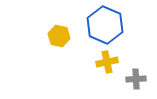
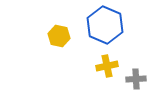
yellow cross: moved 4 px down
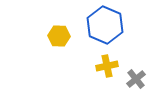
yellow hexagon: rotated 10 degrees counterclockwise
gray cross: rotated 36 degrees counterclockwise
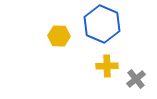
blue hexagon: moved 3 px left, 1 px up
yellow cross: rotated 10 degrees clockwise
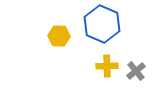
gray cross: moved 8 px up
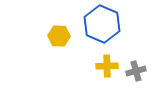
gray cross: rotated 24 degrees clockwise
